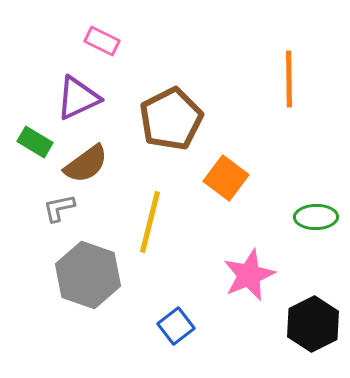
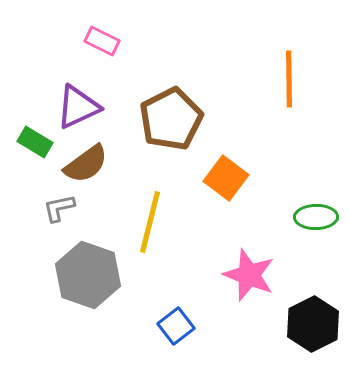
purple triangle: moved 9 px down
pink star: rotated 28 degrees counterclockwise
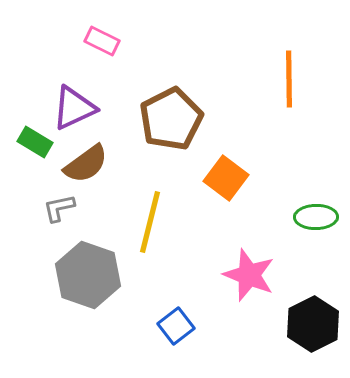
purple triangle: moved 4 px left, 1 px down
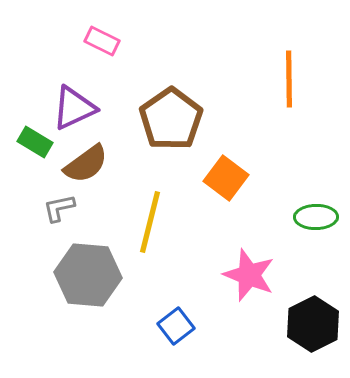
brown pentagon: rotated 8 degrees counterclockwise
gray hexagon: rotated 14 degrees counterclockwise
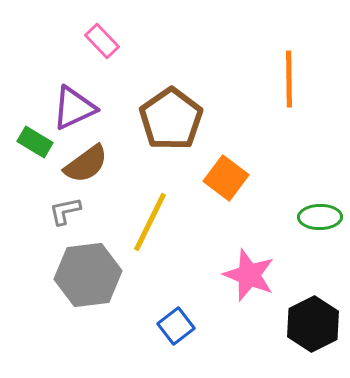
pink rectangle: rotated 20 degrees clockwise
gray L-shape: moved 6 px right, 3 px down
green ellipse: moved 4 px right
yellow line: rotated 12 degrees clockwise
gray hexagon: rotated 12 degrees counterclockwise
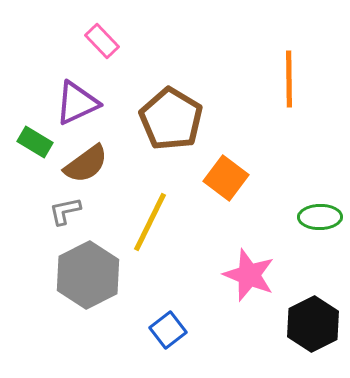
purple triangle: moved 3 px right, 5 px up
brown pentagon: rotated 6 degrees counterclockwise
gray hexagon: rotated 20 degrees counterclockwise
blue square: moved 8 px left, 4 px down
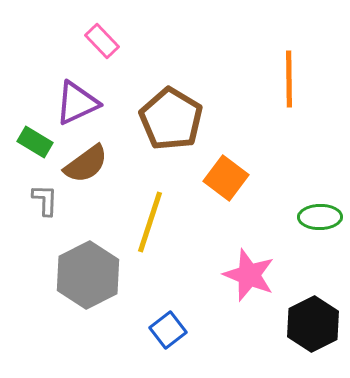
gray L-shape: moved 20 px left, 11 px up; rotated 104 degrees clockwise
yellow line: rotated 8 degrees counterclockwise
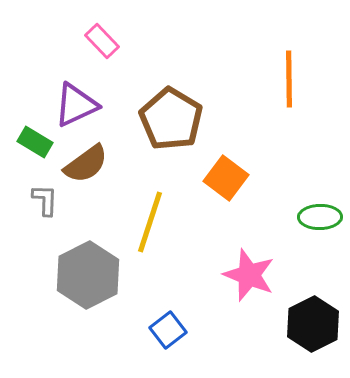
purple triangle: moved 1 px left, 2 px down
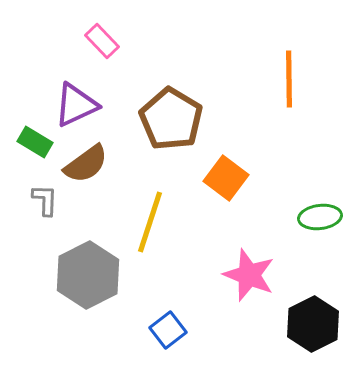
green ellipse: rotated 6 degrees counterclockwise
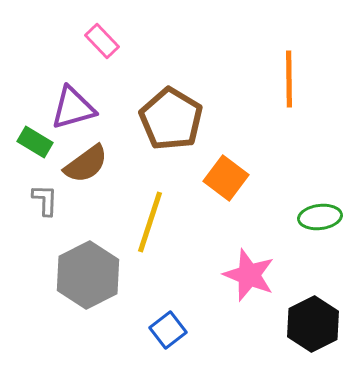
purple triangle: moved 3 px left, 3 px down; rotated 9 degrees clockwise
